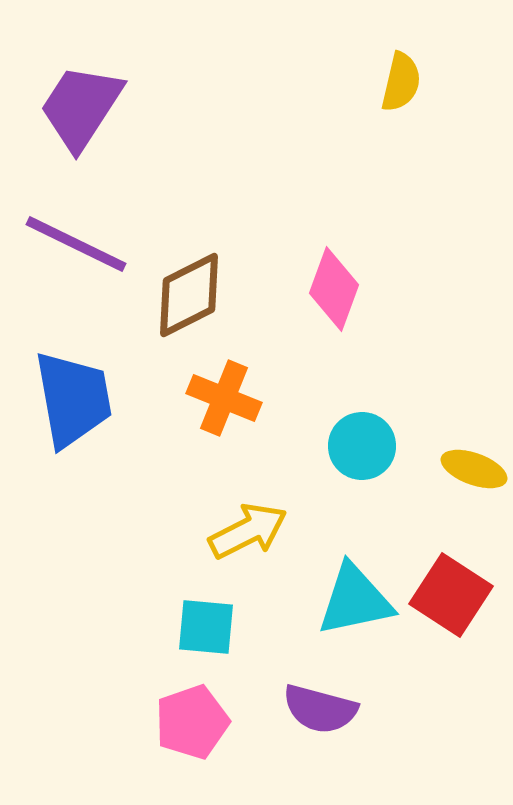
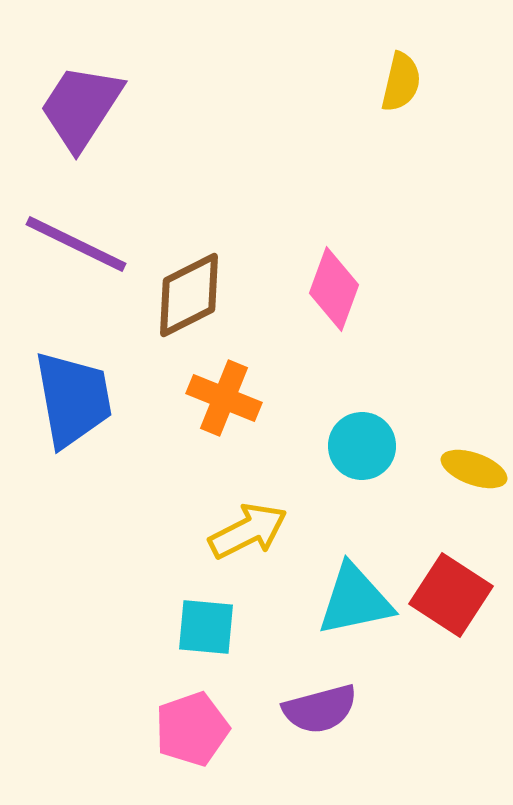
purple semicircle: rotated 30 degrees counterclockwise
pink pentagon: moved 7 px down
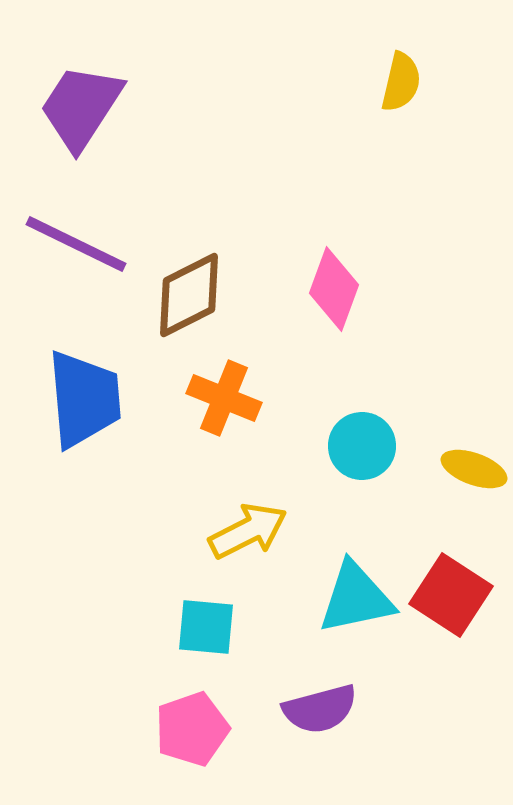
blue trapezoid: moved 11 px right; rotated 5 degrees clockwise
cyan triangle: moved 1 px right, 2 px up
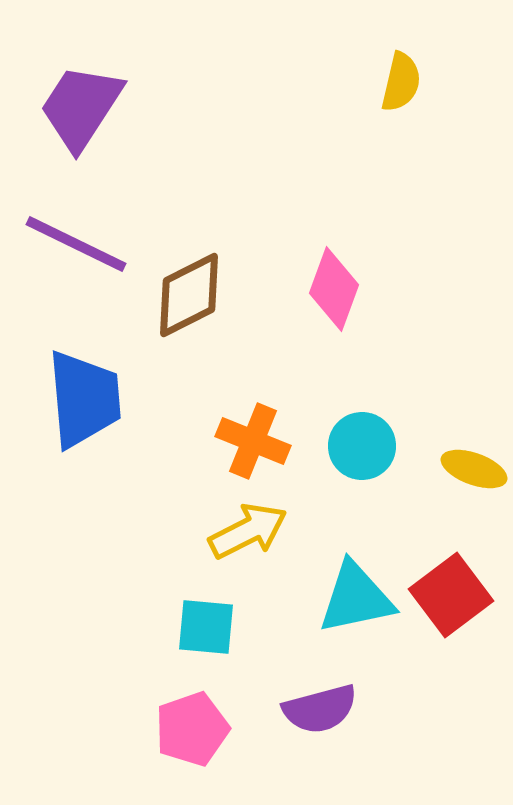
orange cross: moved 29 px right, 43 px down
red square: rotated 20 degrees clockwise
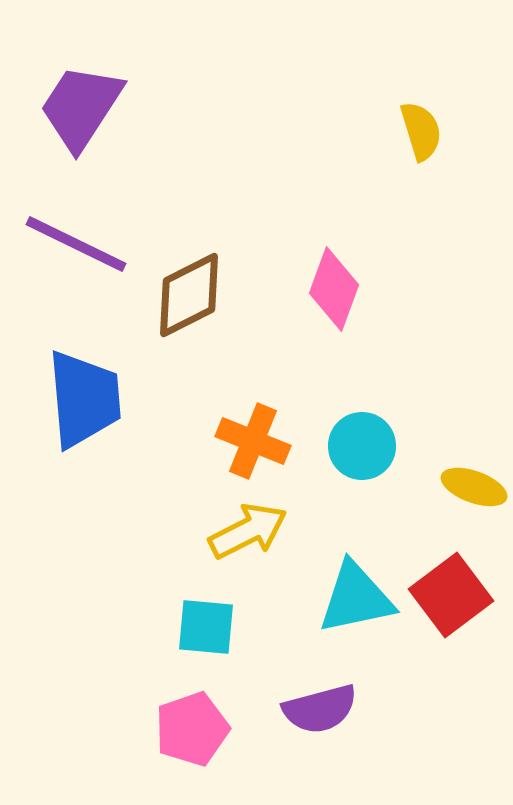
yellow semicircle: moved 20 px right, 49 px down; rotated 30 degrees counterclockwise
yellow ellipse: moved 18 px down
